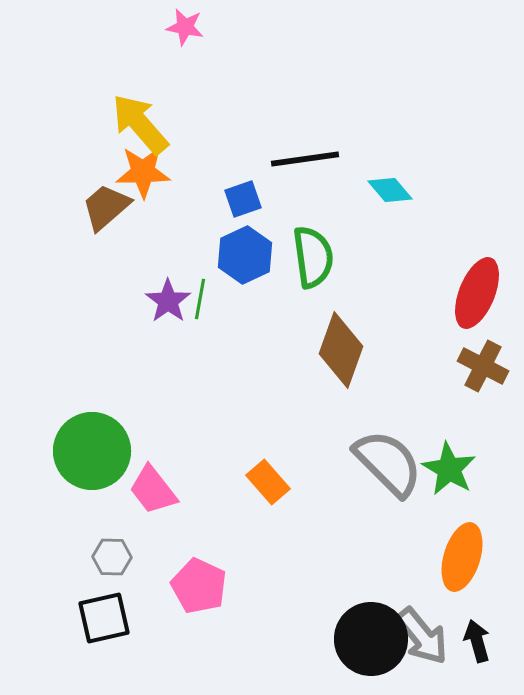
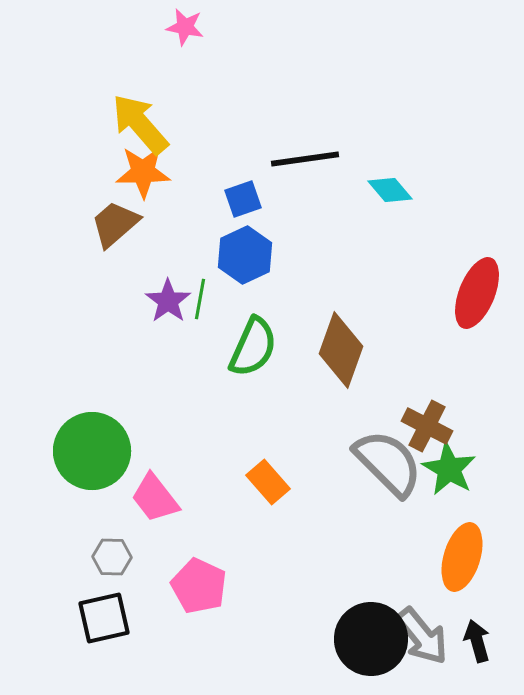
brown trapezoid: moved 9 px right, 17 px down
green semicircle: moved 60 px left, 90 px down; rotated 32 degrees clockwise
brown cross: moved 56 px left, 60 px down
pink trapezoid: moved 2 px right, 8 px down
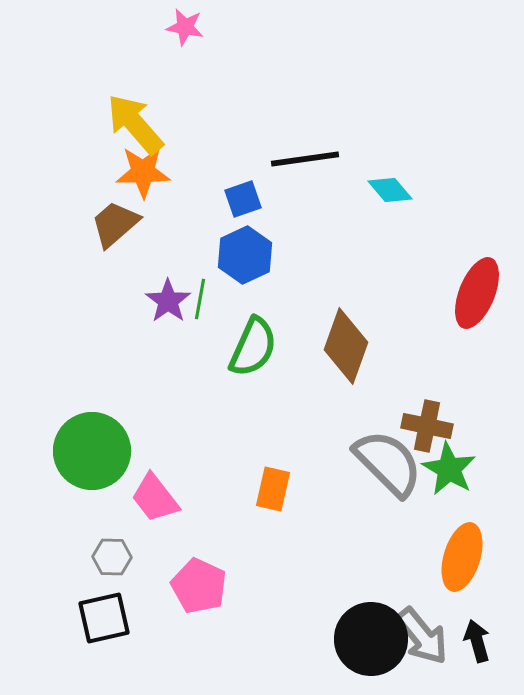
yellow arrow: moved 5 px left
brown diamond: moved 5 px right, 4 px up
brown cross: rotated 15 degrees counterclockwise
orange rectangle: moved 5 px right, 7 px down; rotated 54 degrees clockwise
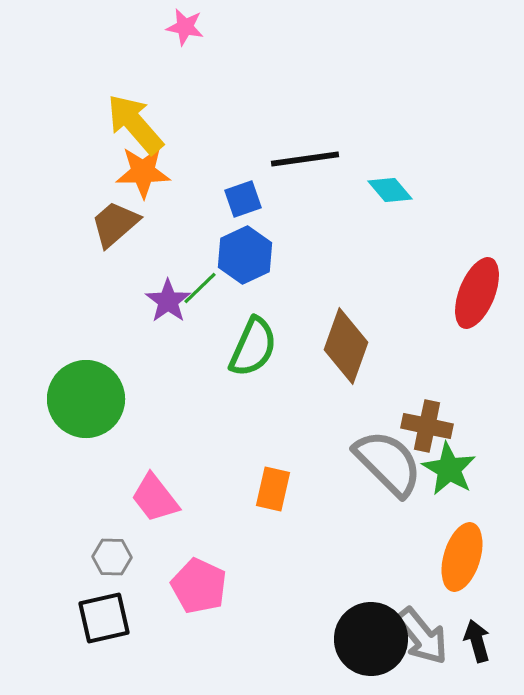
green line: moved 11 px up; rotated 36 degrees clockwise
green circle: moved 6 px left, 52 px up
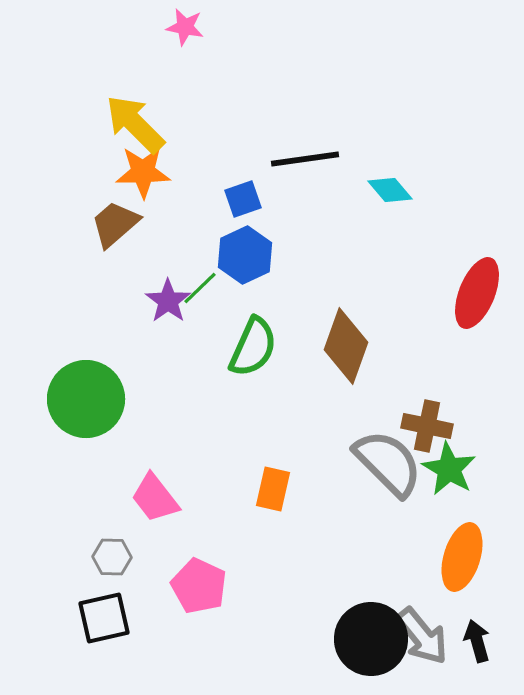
yellow arrow: rotated 4 degrees counterclockwise
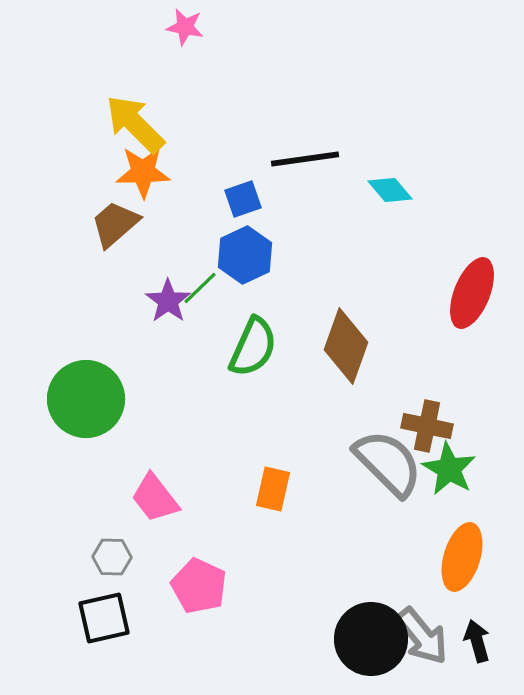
red ellipse: moved 5 px left
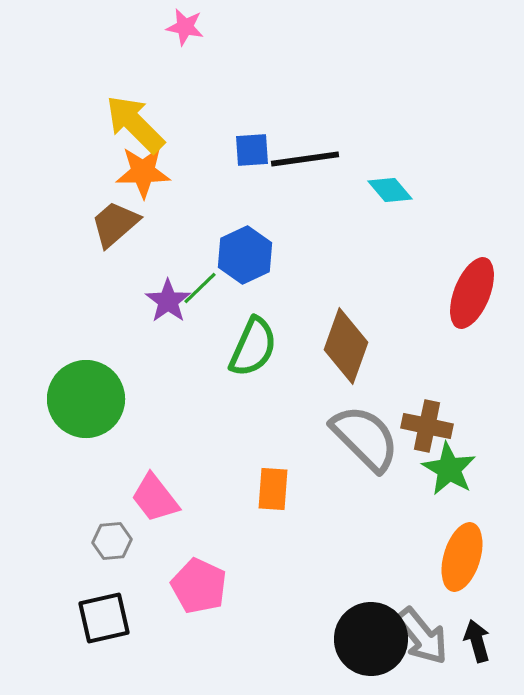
blue square: moved 9 px right, 49 px up; rotated 15 degrees clockwise
gray semicircle: moved 23 px left, 25 px up
orange rectangle: rotated 9 degrees counterclockwise
gray hexagon: moved 16 px up; rotated 6 degrees counterclockwise
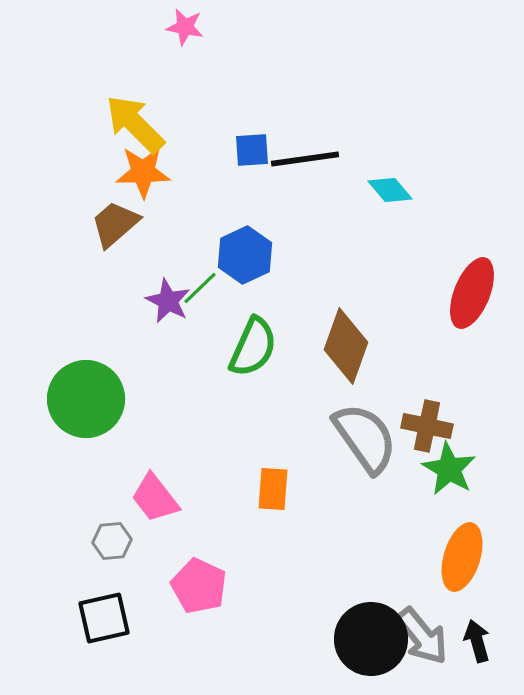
purple star: rotated 9 degrees counterclockwise
gray semicircle: rotated 10 degrees clockwise
